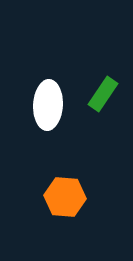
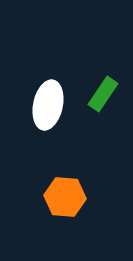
white ellipse: rotated 9 degrees clockwise
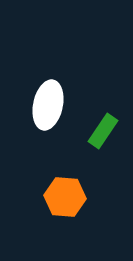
green rectangle: moved 37 px down
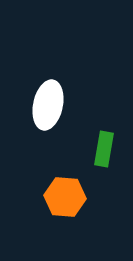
green rectangle: moved 1 px right, 18 px down; rotated 24 degrees counterclockwise
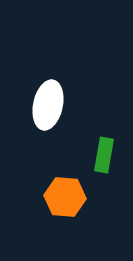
green rectangle: moved 6 px down
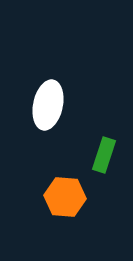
green rectangle: rotated 8 degrees clockwise
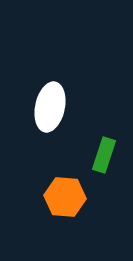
white ellipse: moved 2 px right, 2 px down
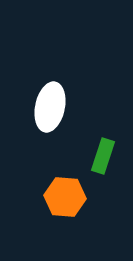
green rectangle: moved 1 px left, 1 px down
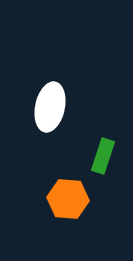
orange hexagon: moved 3 px right, 2 px down
